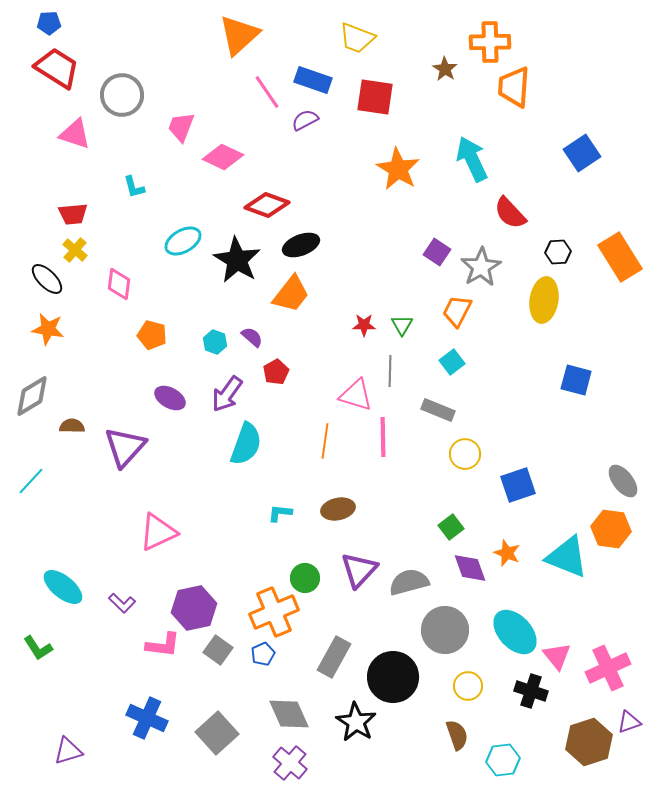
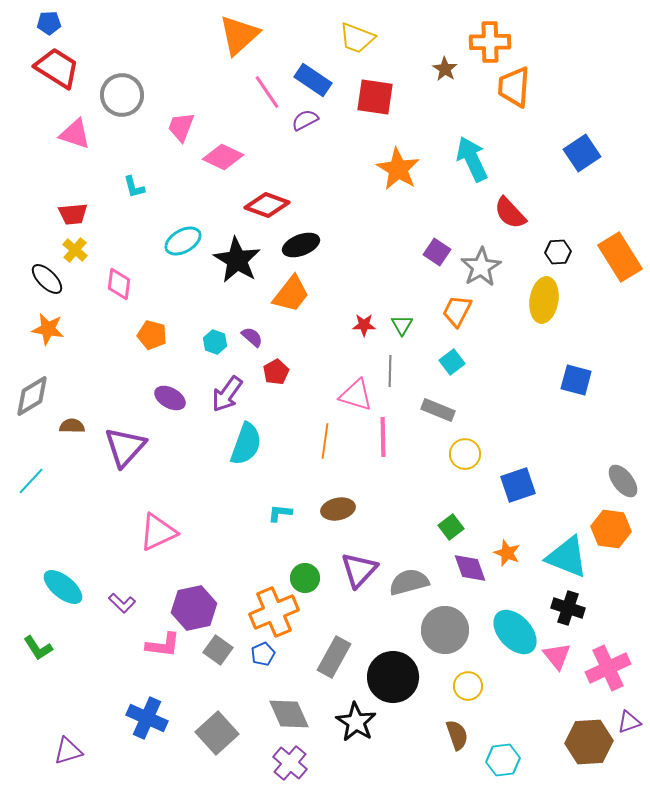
blue rectangle at (313, 80): rotated 15 degrees clockwise
black cross at (531, 691): moved 37 px right, 83 px up
brown hexagon at (589, 742): rotated 15 degrees clockwise
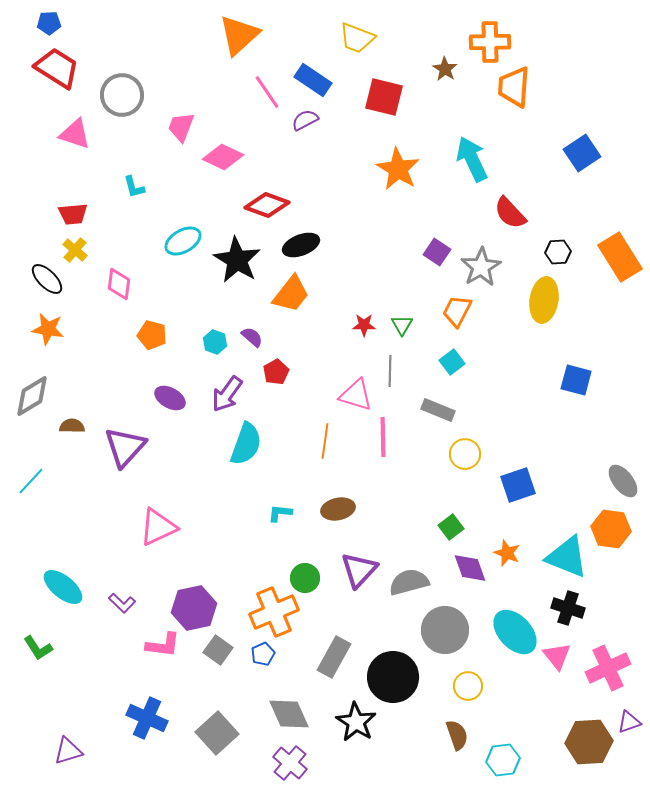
red square at (375, 97): moved 9 px right; rotated 6 degrees clockwise
pink triangle at (158, 532): moved 5 px up
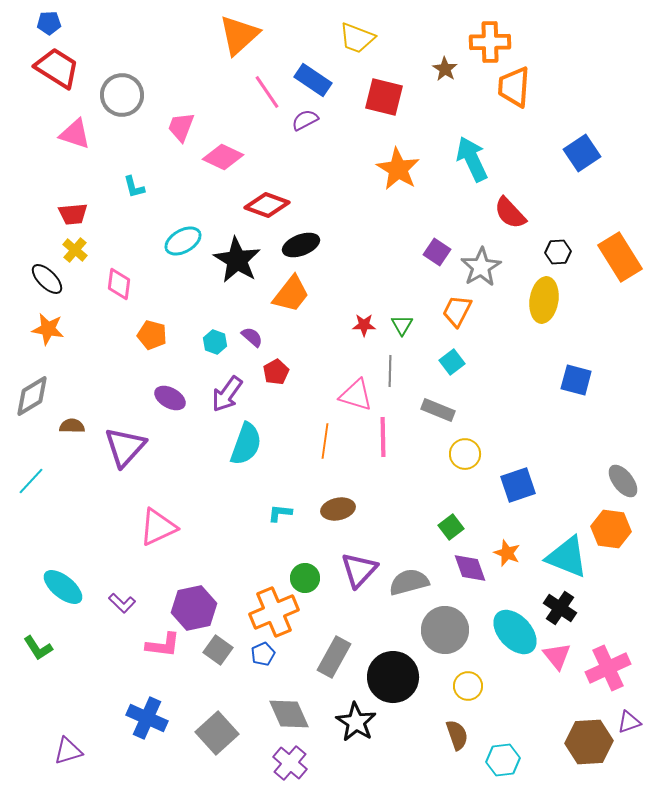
black cross at (568, 608): moved 8 px left; rotated 16 degrees clockwise
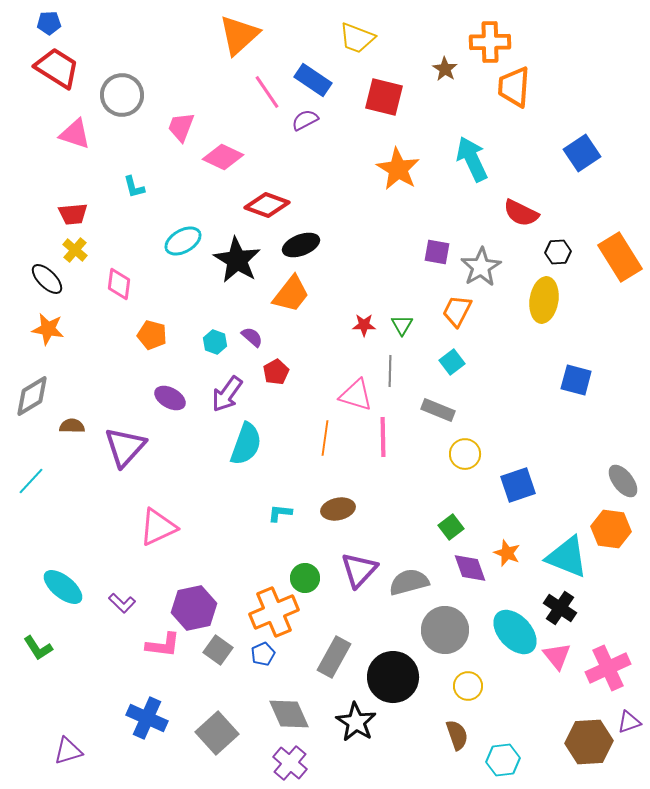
red semicircle at (510, 213): moved 11 px right; rotated 21 degrees counterclockwise
purple square at (437, 252): rotated 24 degrees counterclockwise
orange line at (325, 441): moved 3 px up
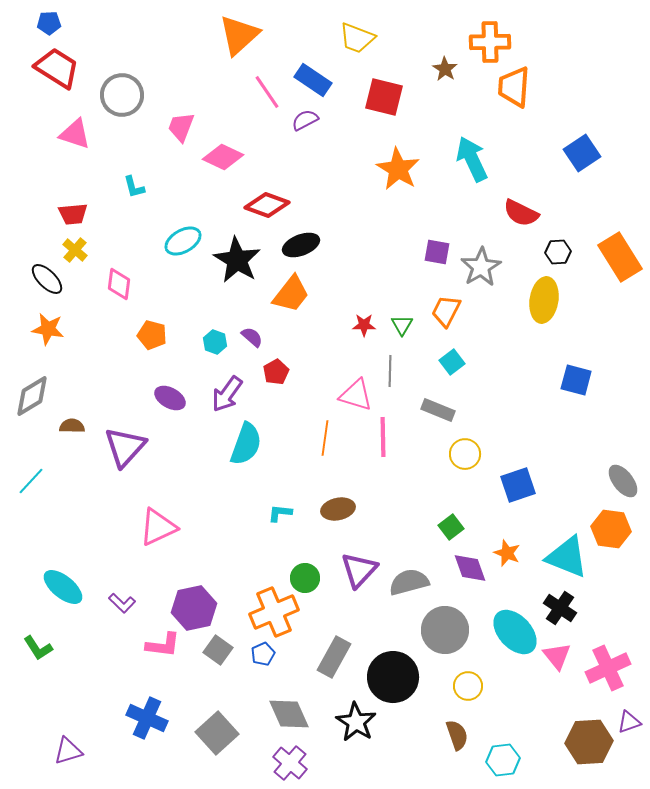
orange trapezoid at (457, 311): moved 11 px left
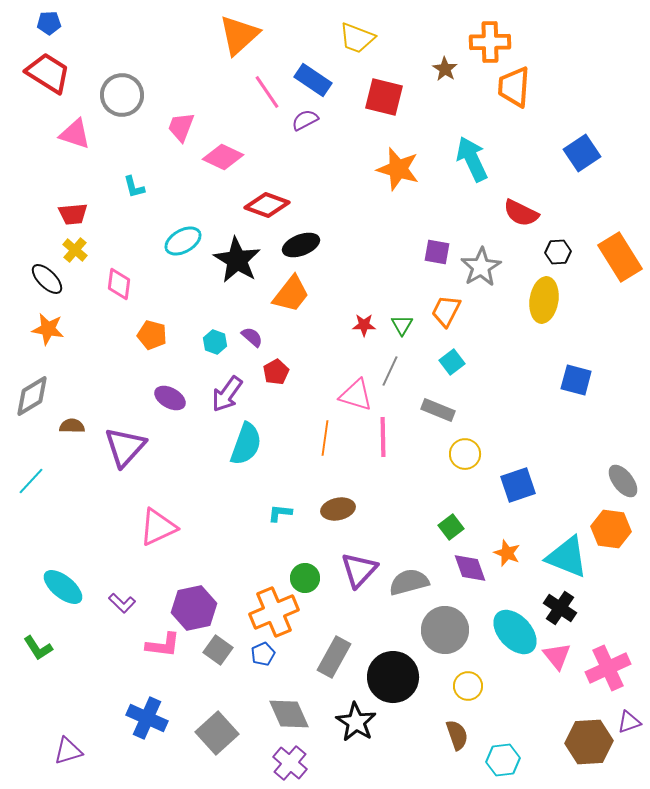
red trapezoid at (57, 68): moved 9 px left, 5 px down
orange star at (398, 169): rotated 15 degrees counterclockwise
gray line at (390, 371): rotated 24 degrees clockwise
